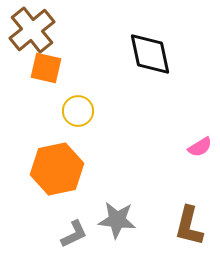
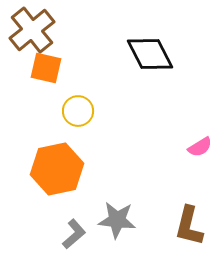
black diamond: rotated 15 degrees counterclockwise
gray L-shape: rotated 16 degrees counterclockwise
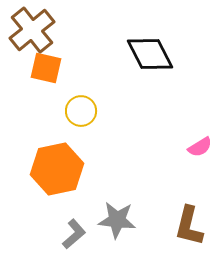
yellow circle: moved 3 px right
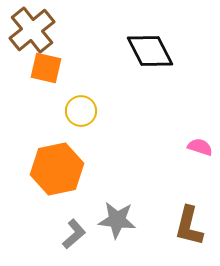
black diamond: moved 3 px up
pink semicircle: rotated 130 degrees counterclockwise
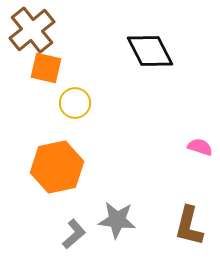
yellow circle: moved 6 px left, 8 px up
orange hexagon: moved 2 px up
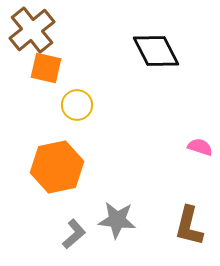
black diamond: moved 6 px right
yellow circle: moved 2 px right, 2 px down
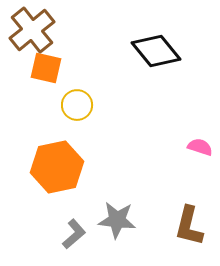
black diamond: rotated 12 degrees counterclockwise
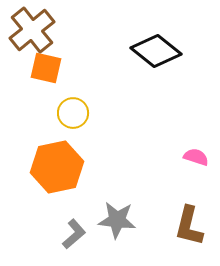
black diamond: rotated 12 degrees counterclockwise
yellow circle: moved 4 px left, 8 px down
pink semicircle: moved 4 px left, 10 px down
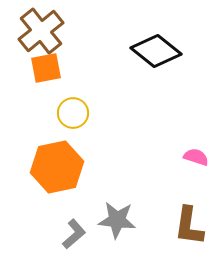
brown cross: moved 9 px right, 1 px down
orange square: rotated 24 degrees counterclockwise
brown L-shape: rotated 6 degrees counterclockwise
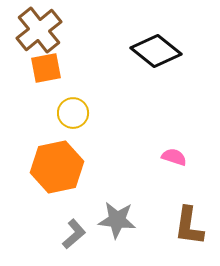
brown cross: moved 2 px left, 1 px up
pink semicircle: moved 22 px left
